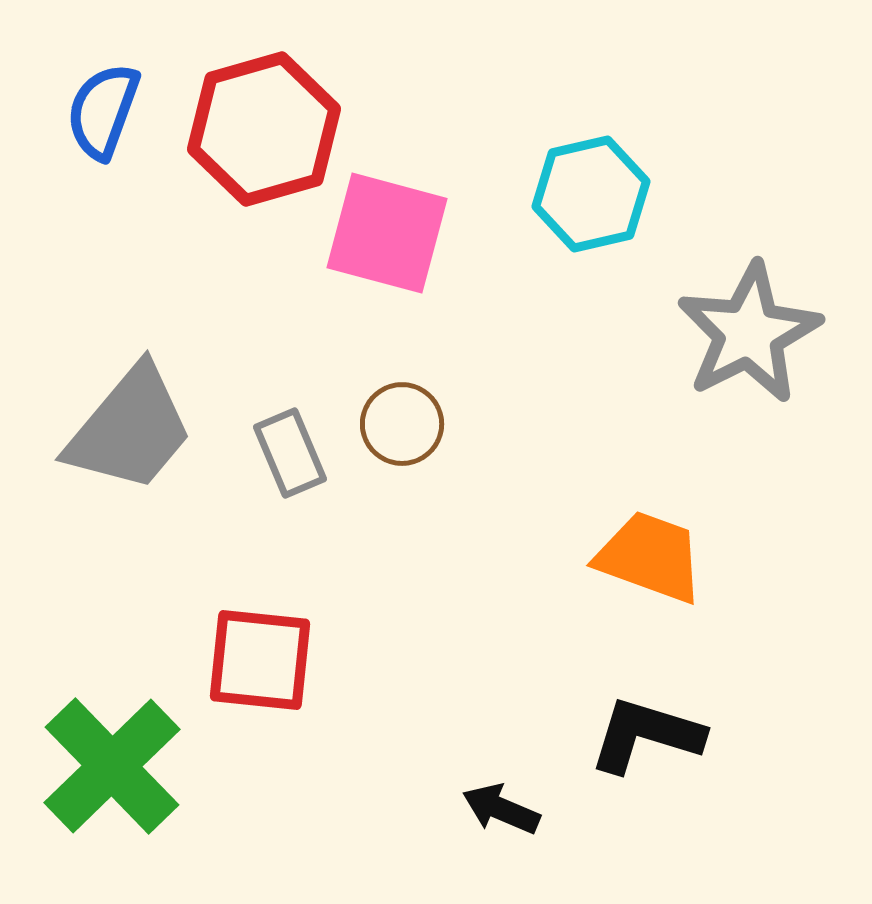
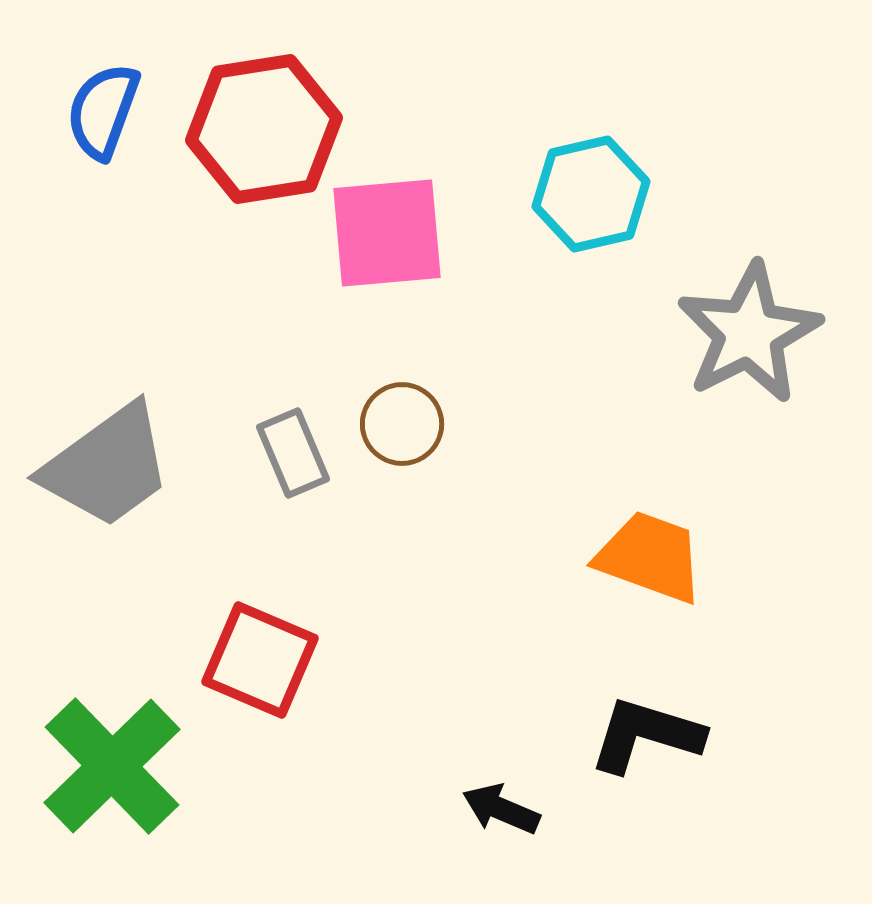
red hexagon: rotated 7 degrees clockwise
pink square: rotated 20 degrees counterclockwise
gray trapezoid: moved 23 px left, 37 px down; rotated 14 degrees clockwise
gray rectangle: moved 3 px right
red square: rotated 17 degrees clockwise
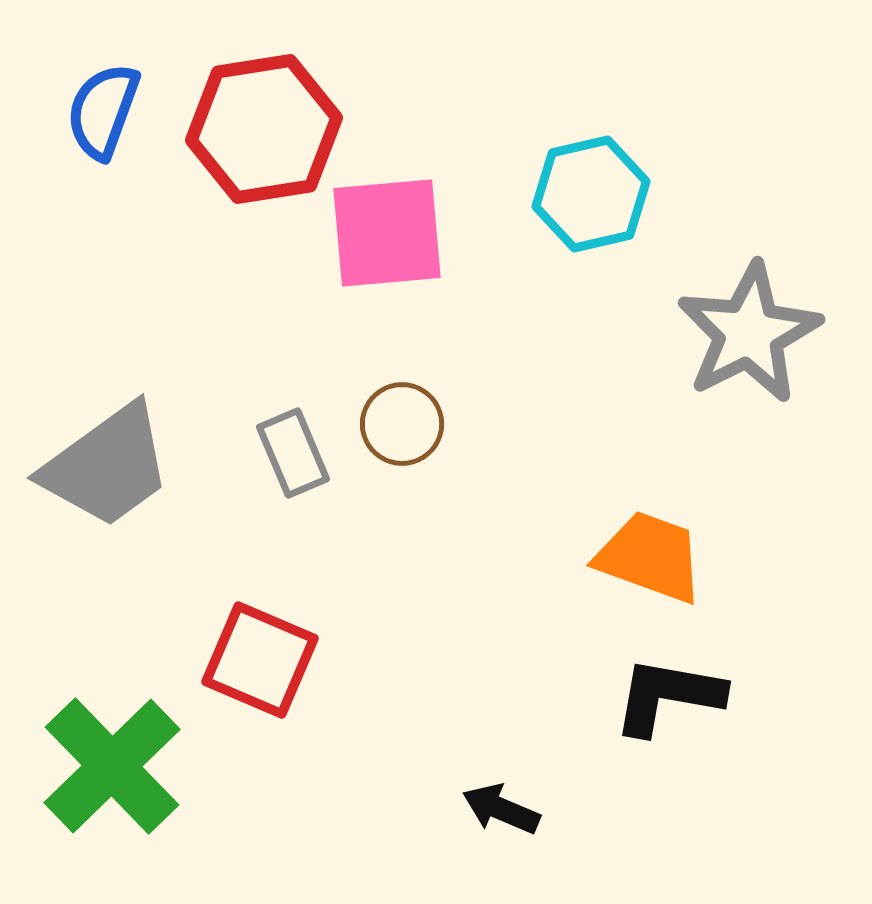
black L-shape: moved 22 px right, 39 px up; rotated 7 degrees counterclockwise
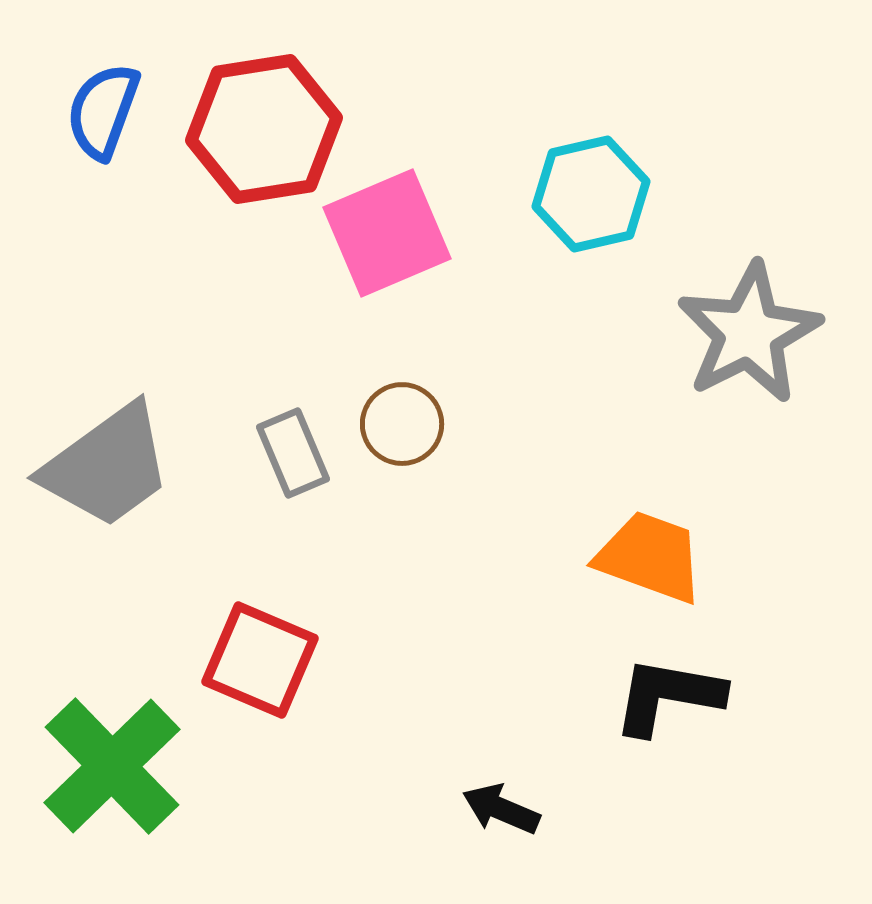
pink square: rotated 18 degrees counterclockwise
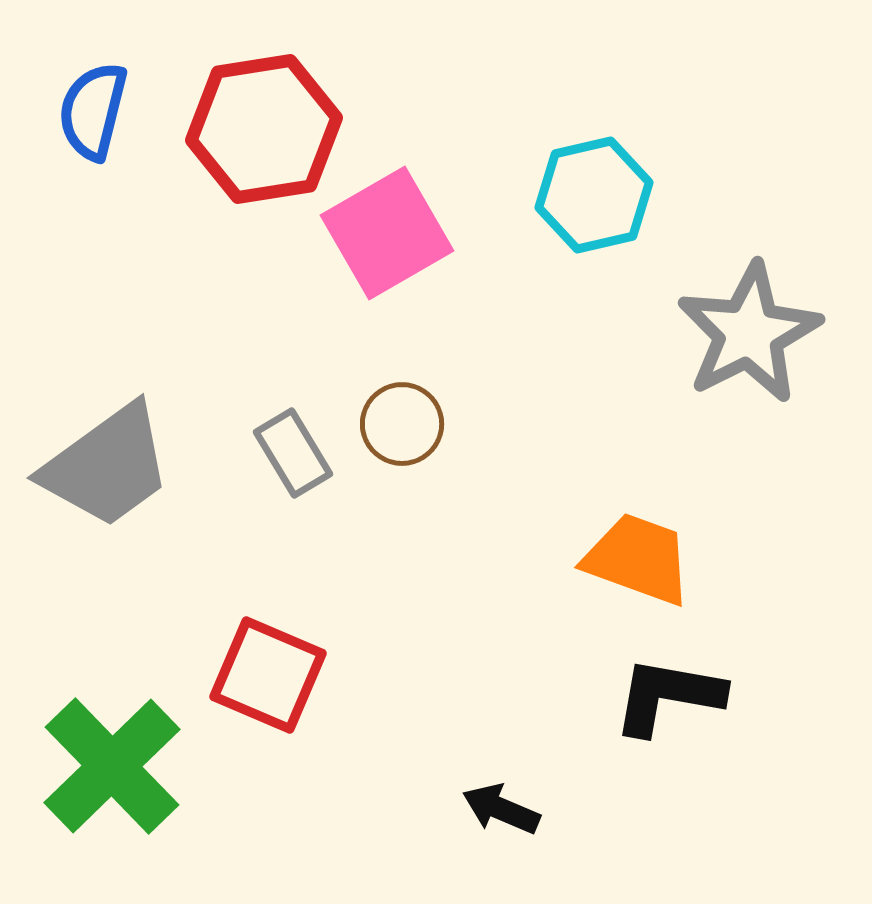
blue semicircle: moved 10 px left; rotated 6 degrees counterclockwise
cyan hexagon: moved 3 px right, 1 px down
pink square: rotated 7 degrees counterclockwise
gray rectangle: rotated 8 degrees counterclockwise
orange trapezoid: moved 12 px left, 2 px down
red square: moved 8 px right, 15 px down
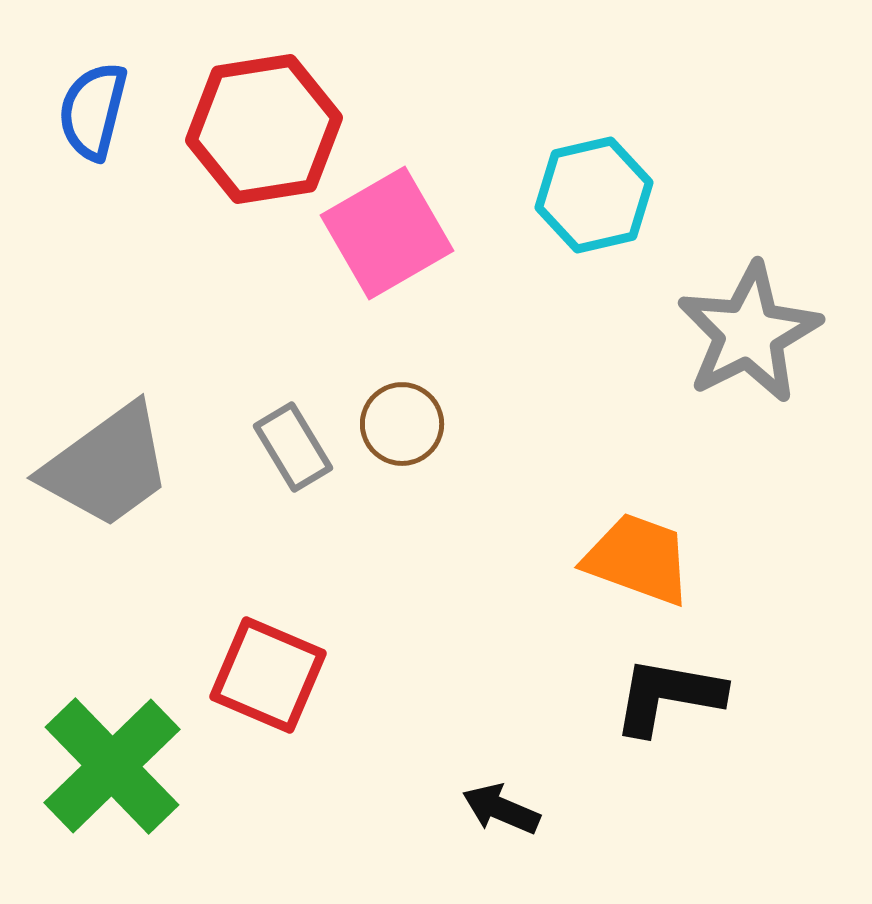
gray rectangle: moved 6 px up
